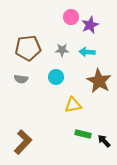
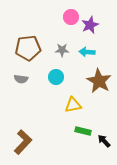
green rectangle: moved 3 px up
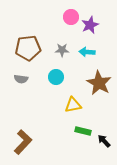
brown star: moved 2 px down
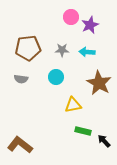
brown L-shape: moved 3 px left, 3 px down; rotated 95 degrees counterclockwise
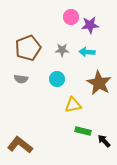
purple star: rotated 18 degrees clockwise
brown pentagon: rotated 15 degrees counterclockwise
cyan circle: moved 1 px right, 2 px down
